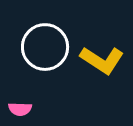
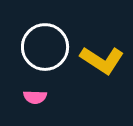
pink semicircle: moved 15 px right, 12 px up
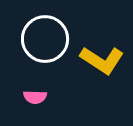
white circle: moved 8 px up
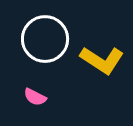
pink semicircle: rotated 25 degrees clockwise
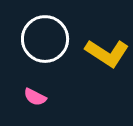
yellow L-shape: moved 5 px right, 7 px up
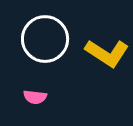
pink semicircle: rotated 20 degrees counterclockwise
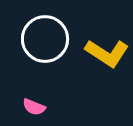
pink semicircle: moved 1 px left, 10 px down; rotated 15 degrees clockwise
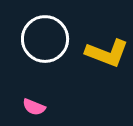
yellow L-shape: rotated 12 degrees counterclockwise
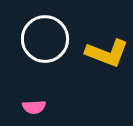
pink semicircle: rotated 25 degrees counterclockwise
